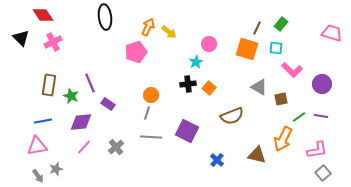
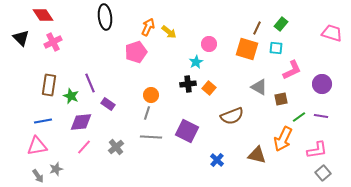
pink L-shape at (292, 70): rotated 70 degrees counterclockwise
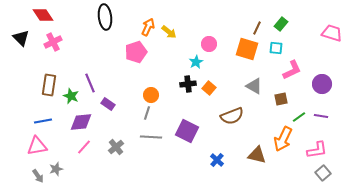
gray triangle at (259, 87): moved 5 px left, 1 px up
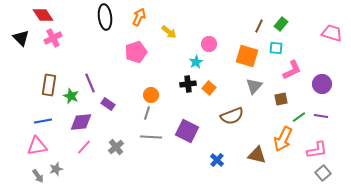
orange arrow at (148, 27): moved 9 px left, 10 px up
brown line at (257, 28): moved 2 px right, 2 px up
pink cross at (53, 42): moved 4 px up
orange square at (247, 49): moved 7 px down
gray triangle at (254, 86): rotated 42 degrees clockwise
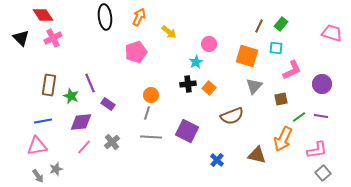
gray cross at (116, 147): moved 4 px left, 5 px up
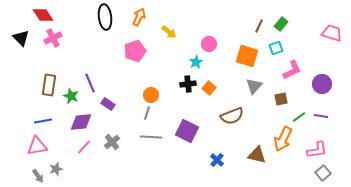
cyan square at (276, 48): rotated 24 degrees counterclockwise
pink pentagon at (136, 52): moved 1 px left, 1 px up
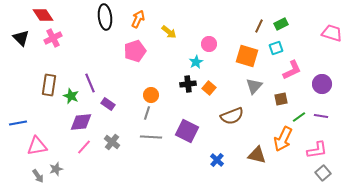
orange arrow at (139, 17): moved 1 px left, 2 px down
green rectangle at (281, 24): rotated 24 degrees clockwise
blue line at (43, 121): moved 25 px left, 2 px down
gray cross at (112, 142): rotated 14 degrees counterclockwise
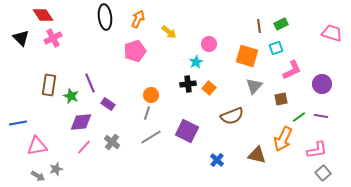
brown line at (259, 26): rotated 32 degrees counterclockwise
gray line at (151, 137): rotated 35 degrees counterclockwise
gray arrow at (38, 176): rotated 24 degrees counterclockwise
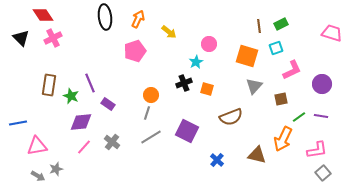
black cross at (188, 84): moved 4 px left, 1 px up; rotated 14 degrees counterclockwise
orange square at (209, 88): moved 2 px left, 1 px down; rotated 24 degrees counterclockwise
brown semicircle at (232, 116): moved 1 px left, 1 px down
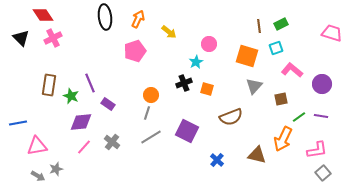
pink L-shape at (292, 70): rotated 115 degrees counterclockwise
